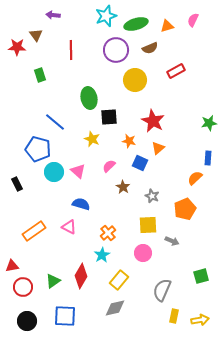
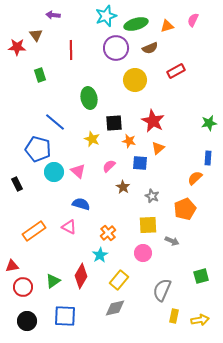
purple circle at (116, 50): moved 2 px up
black square at (109, 117): moved 5 px right, 6 px down
blue square at (140, 163): rotated 21 degrees counterclockwise
cyan star at (102, 255): moved 2 px left
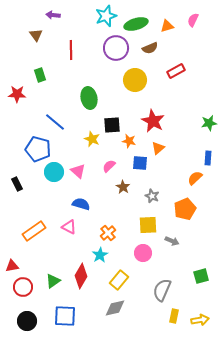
red star at (17, 47): moved 47 px down
black square at (114, 123): moved 2 px left, 2 px down
